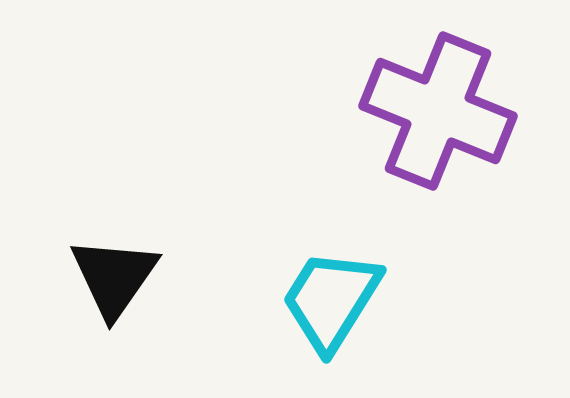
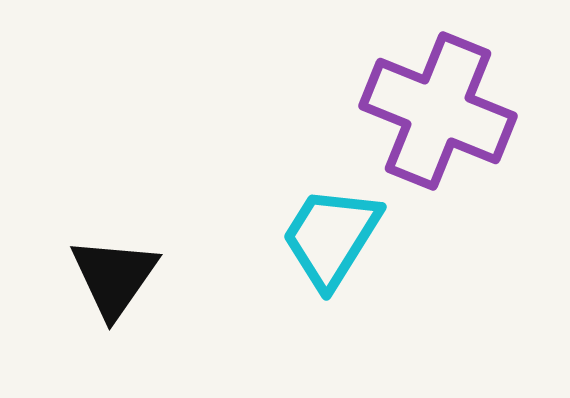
cyan trapezoid: moved 63 px up
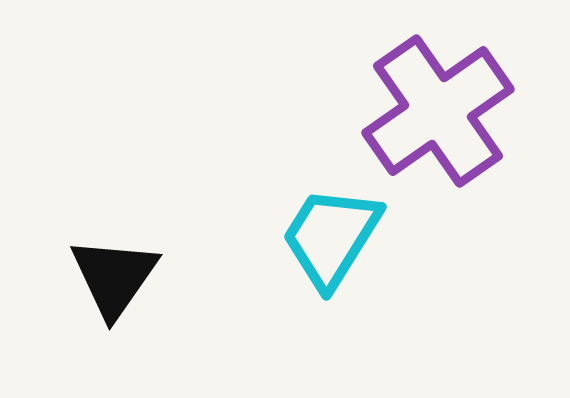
purple cross: rotated 33 degrees clockwise
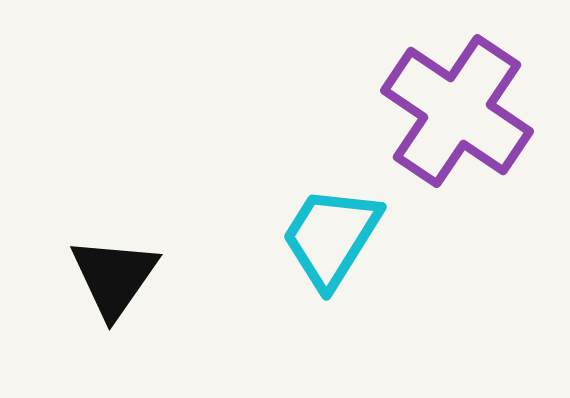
purple cross: moved 19 px right; rotated 21 degrees counterclockwise
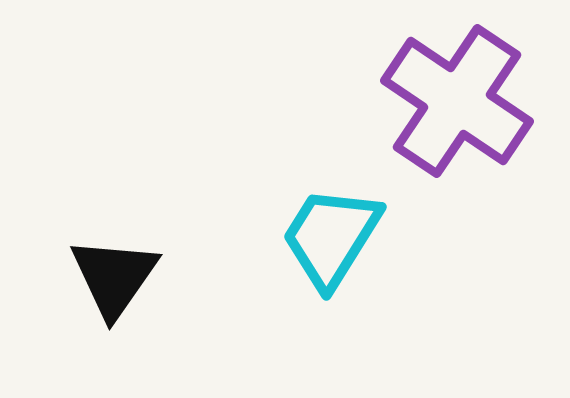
purple cross: moved 10 px up
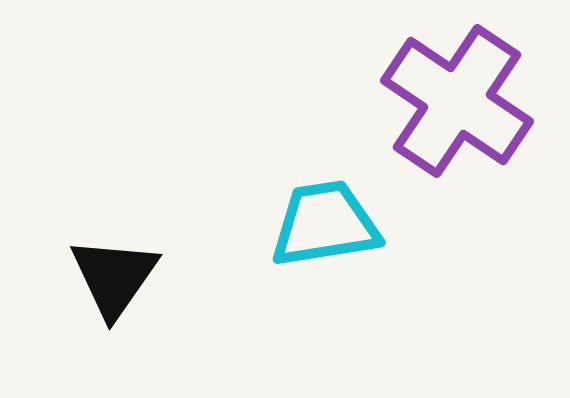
cyan trapezoid: moved 6 px left, 13 px up; rotated 49 degrees clockwise
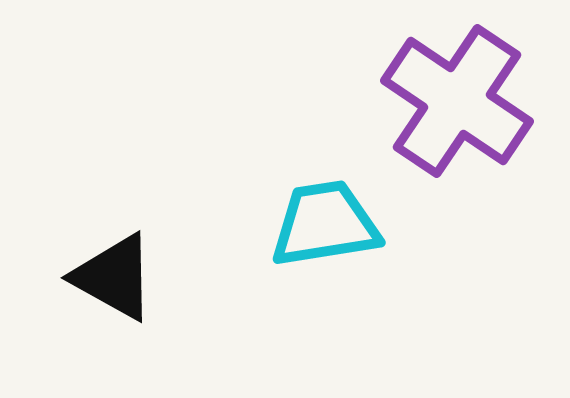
black triangle: rotated 36 degrees counterclockwise
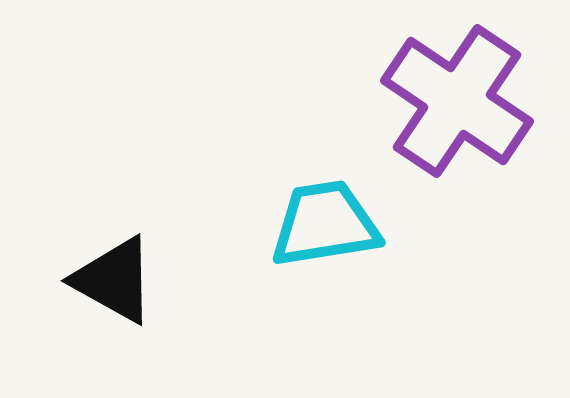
black triangle: moved 3 px down
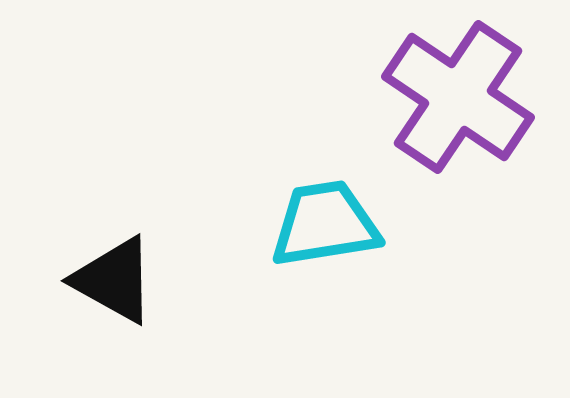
purple cross: moved 1 px right, 4 px up
